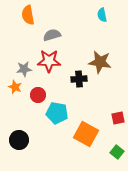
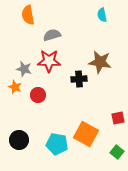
gray star: rotated 21 degrees clockwise
cyan pentagon: moved 31 px down
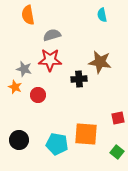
red star: moved 1 px right, 1 px up
orange square: rotated 25 degrees counterclockwise
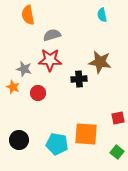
orange star: moved 2 px left
red circle: moved 2 px up
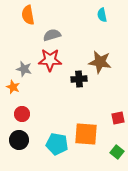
red circle: moved 16 px left, 21 px down
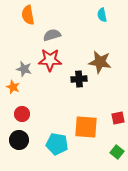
orange square: moved 7 px up
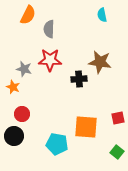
orange semicircle: rotated 144 degrees counterclockwise
gray semicircle: moved 3 px left, 6 px up; rotated 72 degrees counterclockwise
black circle: moved 5 px left, 4 px up
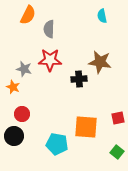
cyan semicircle: moved 1 px down
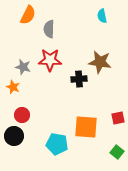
gray star: moved 1 px left, 2 px up
red circle: moved 1 px down
